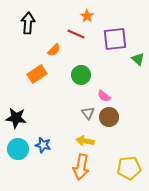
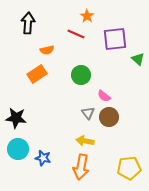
orange semicircle: moved 7 px left; rotated 32 degrees clockwise
blue star: moved 13 px down
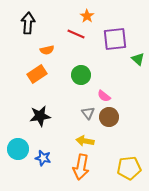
black star: moved 24 px right, 2 px up; rotated 15 degrees counterclockwise
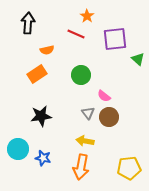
black star: moved 1 px right
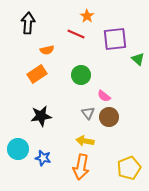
yellow pentagon: rotated 15 degrees counterclockwise
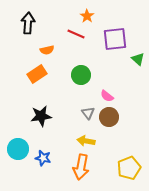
pink semicircle: moved 3 px right
yellow arrow: moved 1 px right
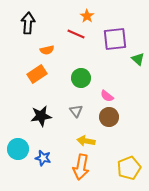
green circle: moved 3 px down
gray triangle: moved 12 px left, 2 px up
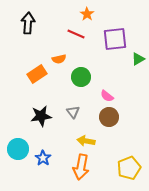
orange star: moved 2 px up
orange semicircle: moved 12 px right, 9 px down
green triangle: rotated 48 degrees clockwise
green circle: moved 1 px up
gray triangle: moved 3 px left, 1 px down
blue star: rotated 21 degrees clockwise
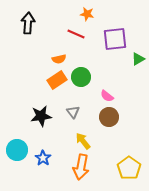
orange star: rotated 24 degrees counterclockwise
orange rectangle: moved 20 px right, 6 px down
yellow arrow: moved 3 px left; rotated 42 degrees clockwise
cyan circle: moved 1 px left, 1 px down
yellow pentagon: rotated 15 degrees counterclockwise
